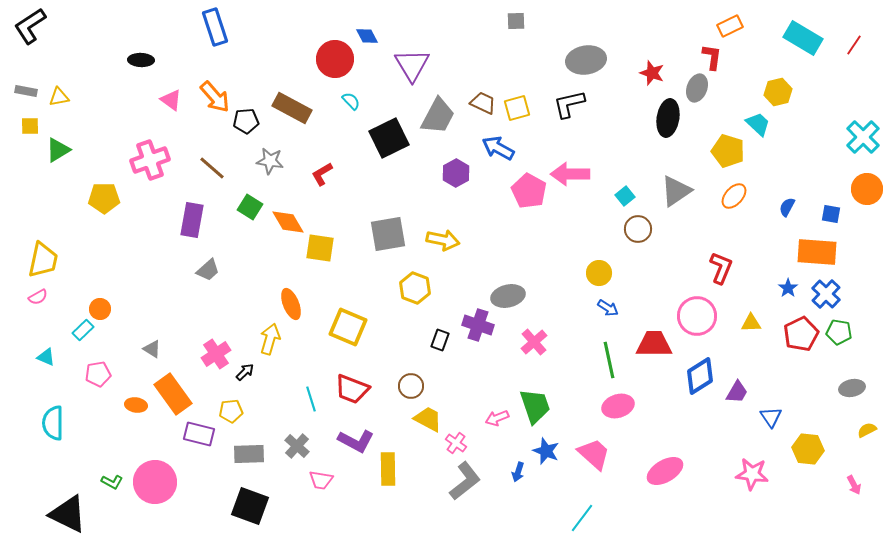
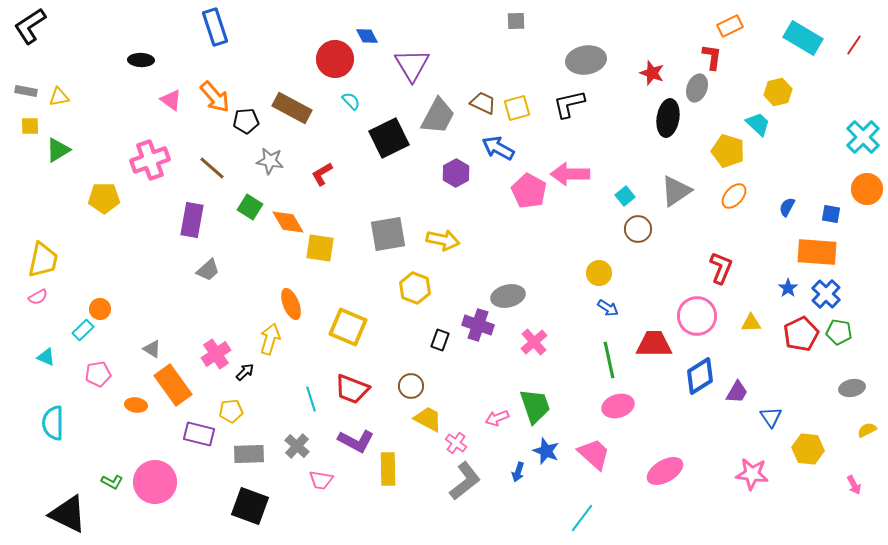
orange rectangle at (173, 394): moved 9 px up
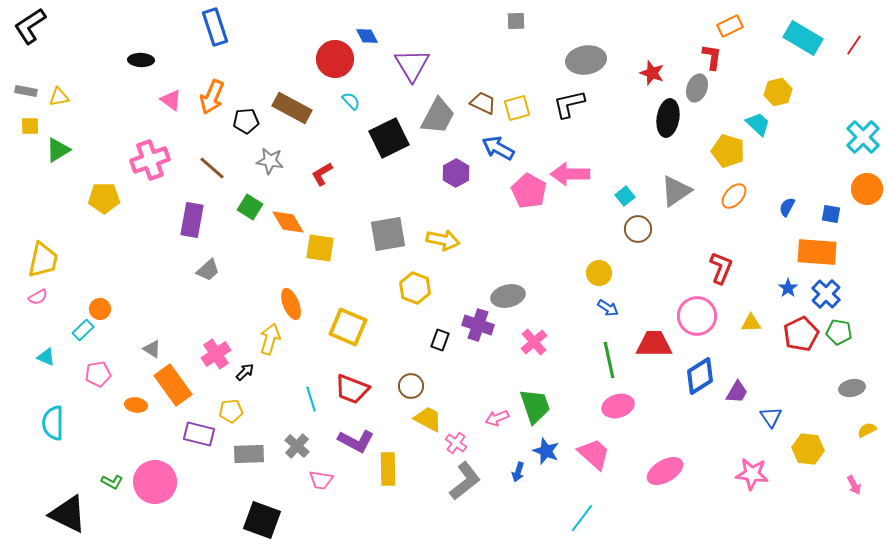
orange arrow at (215, 97): moved 3 px left; rotated 64 degrees clockwise
black square at (250, 506): moved 12 px right, 14 px down
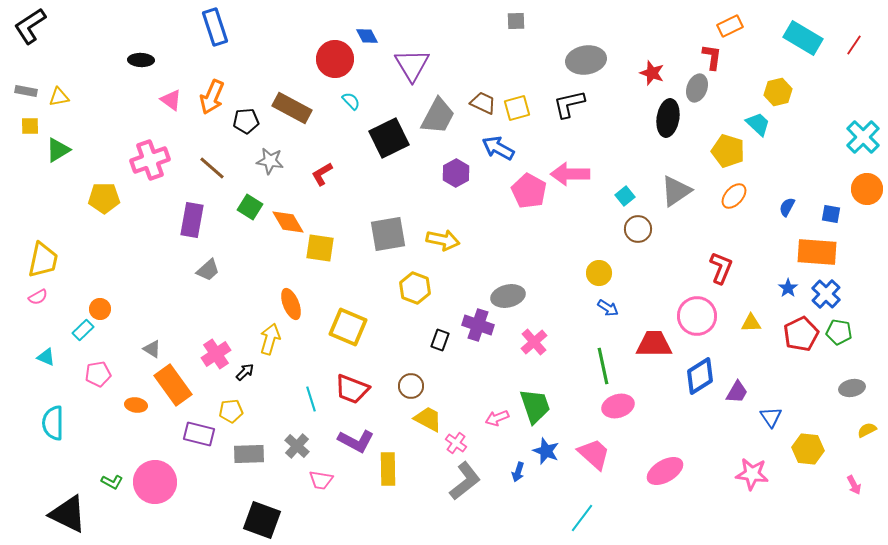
green line at (609, 360): moved 6 px left, 6 px down
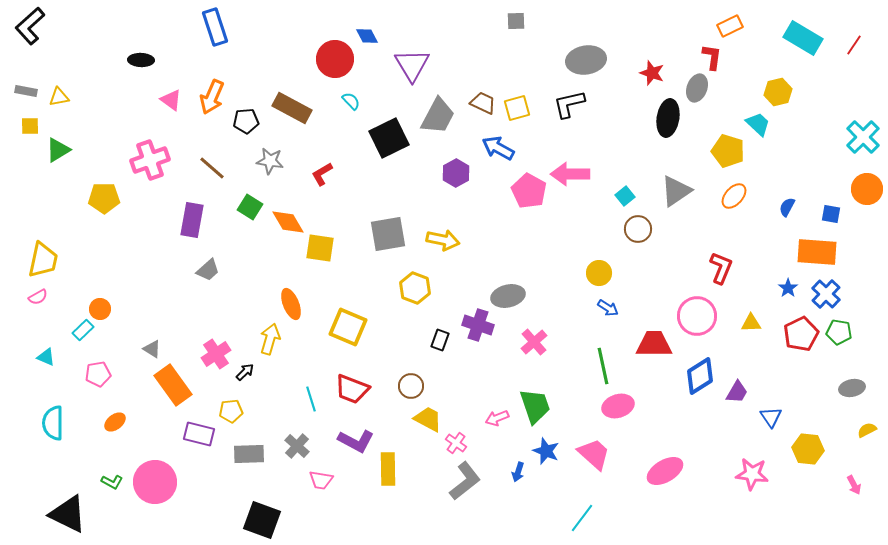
black L-shape at (30, 26): rotated 9 degrees counterclockwise
orange ellipse at (136, 405): moved 21 px left, 17 px down; rotated 45 degrees counterclockwise
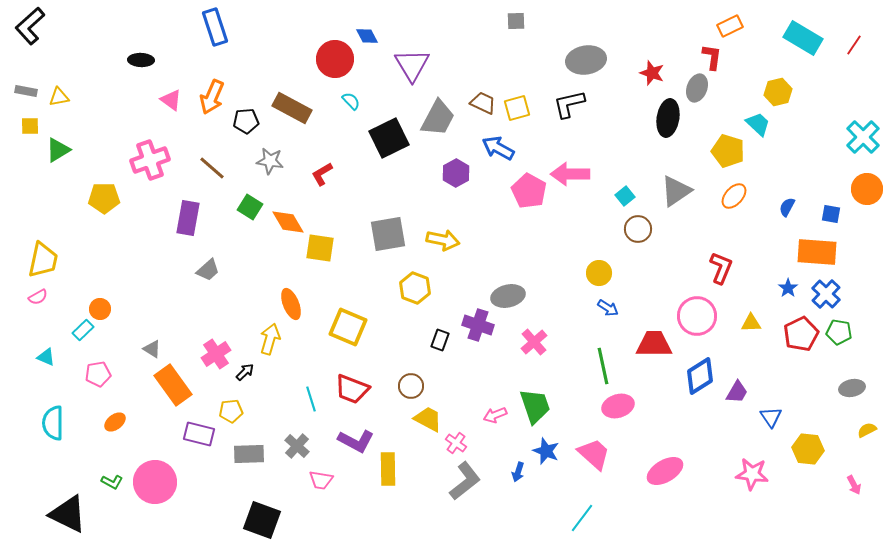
gray trapezoid at (438, 116): moved 2 px down
purple rectangle at (192, 220): moved 4 px left, 2 px up
pink arrow at (497, 418): moved 2 px left, 3 px up
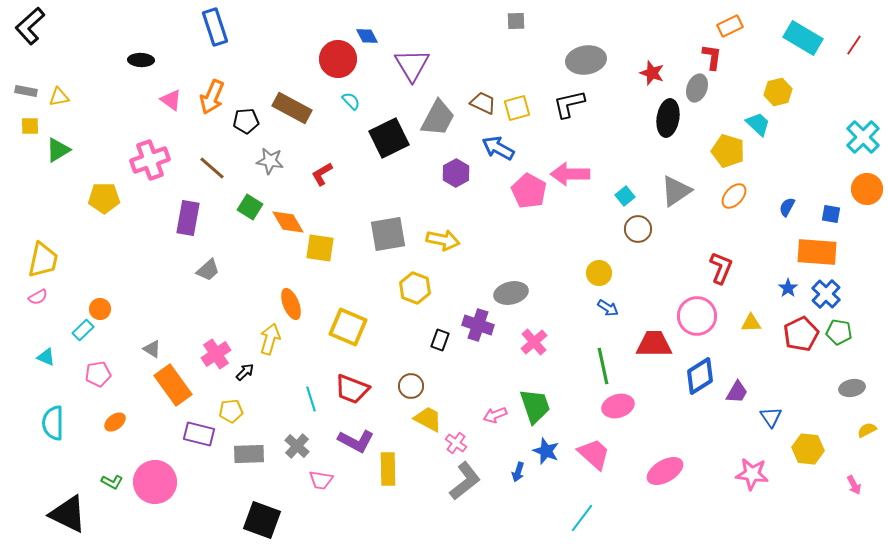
red circle at (335, 59): moved 3 px right
gray ellipse at (508, 296): moved 3 px right, 3 px up
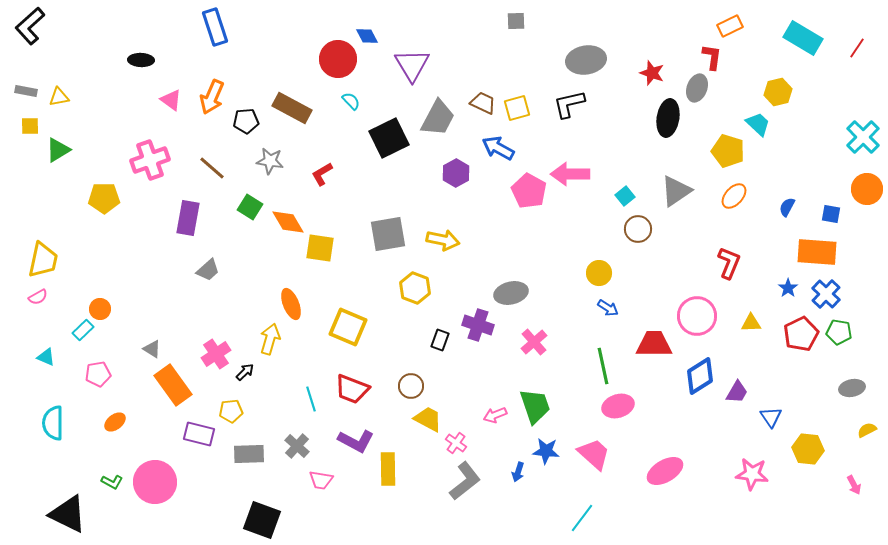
red line at (854, 45): moved 3 px right, 3 px down
red L-shape at (721, 268): moved 8 px right, 5 px up
blue star at (546, 451): rotated 16 degrees counterclockwise
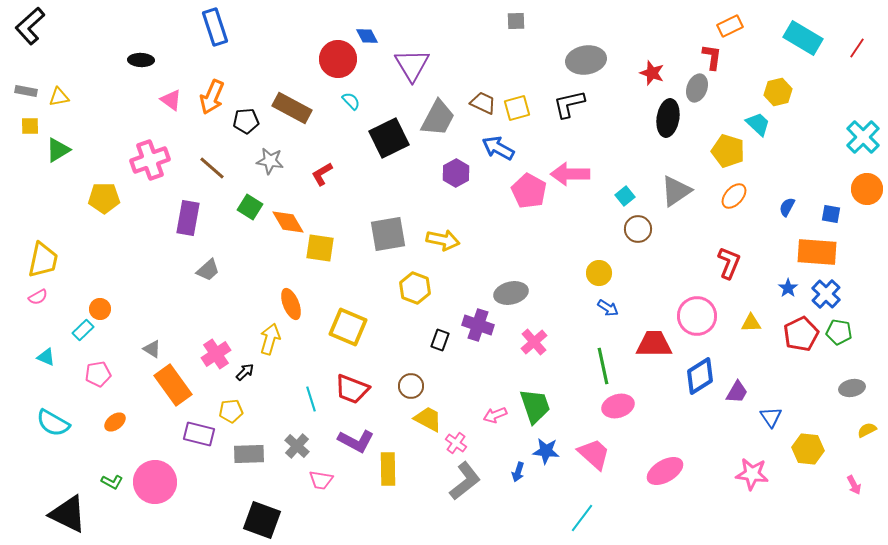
cyan semicircle at (53, 423): rotated 60 degrees counterclockwise
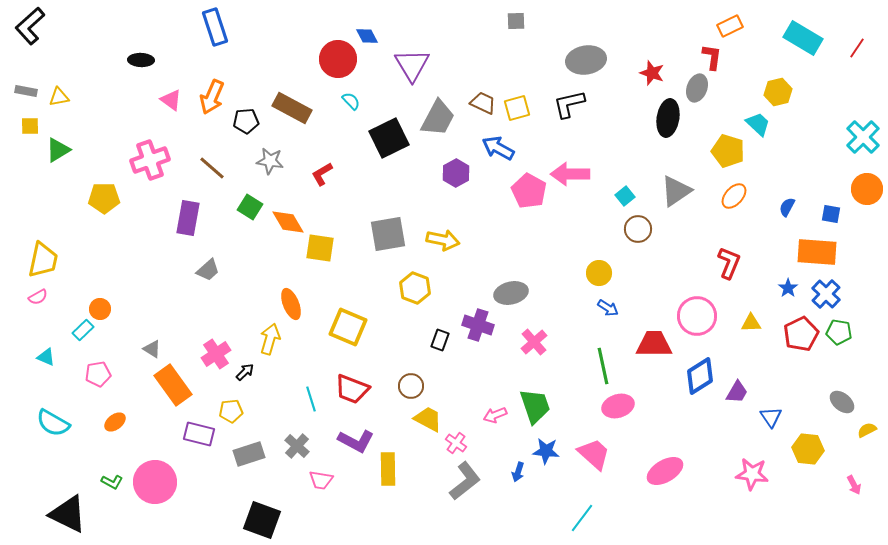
gray ellipse at (852, 388): moved 10 px left, 14 px down; rotated 50 degrees clockwise
gray rectangle at (249, 454): rotated 16 degrees counterclockwise
